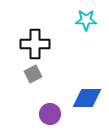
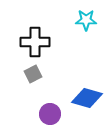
black cross: moved 2 px up
blue diamond: rotated 16 degrees clockwise
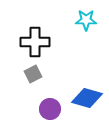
purple circle: moved 5 px up
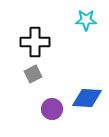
blue diamond: rotated 12 degrees counterclockwise
purple circle: moved 2 px right
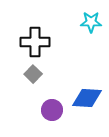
cyan star: moved 5 px right, 2 px down
gray square: rotated 18 degrees counterclockwise
purple circle: moved 1 px down
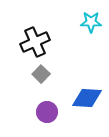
black cross: rotated 24 degrees counterclockwise
gray square: moved 8 px right
purple circle: moved 5 px left, 2 px down
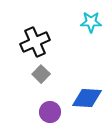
purple circle: moved 3 px right
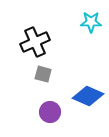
gray square: moved 2 px right; rotated 30 degrees counterclockwise
blue diamond: moved 1 px right, 2 px up; rotated 20 degrees clockwise
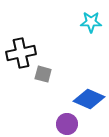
black cross: moved 14 px left, 11 px down; rotated 12 degrees clockwise
blue diamond: moved 1 px right, 3 px down
purple circle: moved 17 px right, 12 px down
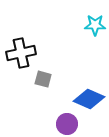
cyan star: moved 4 px right, 3 px down
gray square: moved 5 px down
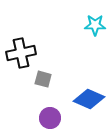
purple circle: moved 17 px left, 6 px up
